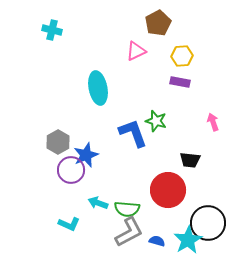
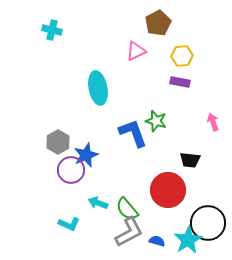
green semicircle: rotated 45 degrees clockwise
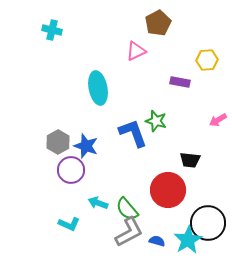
yellow hexagon: moved 25 px right, 4 px down
pink arrow: moved 5 px right, 2 px up; rotated 102 degrees counterclockwise
blue star: moved 9 px up; rotated 30 degrees counterclockwise
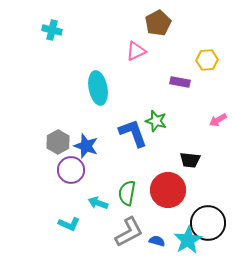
green semicircle: moved 16 px up; rotated 50 degrees clockwise
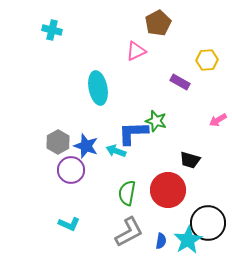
purple rectangle: rotated 18 degrees clockwise
blue L-shape: rotated 72 degrees counterclockwise
black trapezoid: rotated 10 degrees clockwise
cyan arrow: moved 18 px right, 52 px up
blue semicircle: moved 4 px right; rotated 84 degrees clockwise
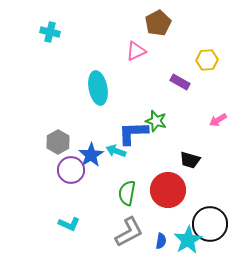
cyan cross: moved 2 px left, 2 px down
blue star: moved 5 px right, 9 px down; rotated 20 degrees clockwise
black circle: moved 2 px right, 1 px down
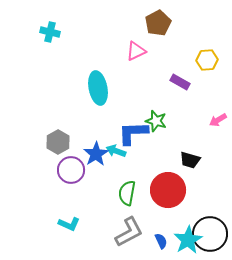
blue star: moved 5 px right, 1 px up
black circle: moved 10 px down
blue semicircle: rotated 35 degrees counterclockwise
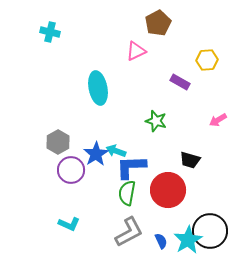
blue L-shape: moved 2 px left, 34 px down
black circle: moved 3 px up
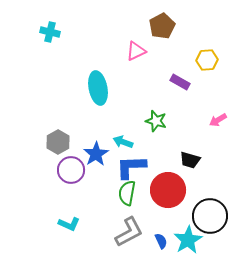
brown pentagon: moved 4 px right, 3 px down
cyan arrow: moved 7 px right, 9 px up
black circle: moved 15 px up
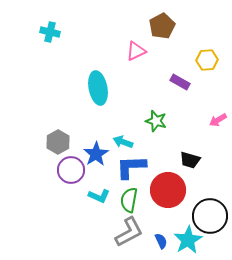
green semicircle: moved 2 px right, 7 px down
cyan L-shape: moved 30 px right, 28 px up
